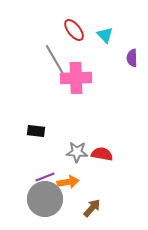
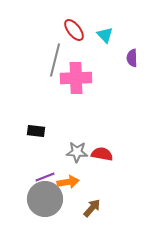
gray line: rotated 44 degrees clockwise
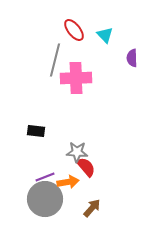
red semicircle: moved 16 px left, 13 px down; rotated 40 degrees clockwise
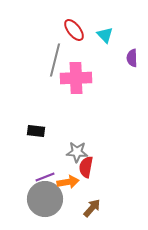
red semicircle: rotated 130 degrees counterclockwise
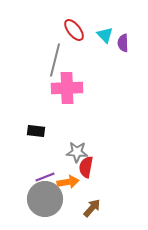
purple semicircle: moved 9 px left, 15 px up
pink cross: moved 9 px left, 10 px down
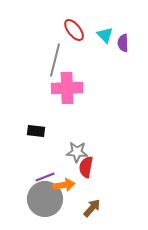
orange arrow: moved 4 px left, 3 px down
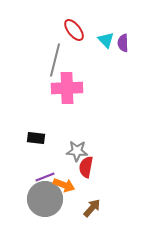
cyan triangle: moved 1 px right, 5 px down
black rectangle: moved 7 px down
gray star: moved 1 px up
orange arrow: rotated 30 degrees clockwise
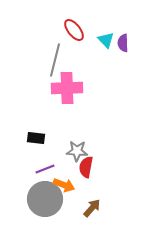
purple line: moved 8 px up
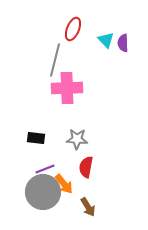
red ellipse: moved 1 px left, 1 px up; rotated 60 degrees clockwise
gray star: moved 12 px up
orange arrow: moved 1 px up; rotated 30 degrees clockwise
gray circle: moved 2 px left, 7 px up
brown arrow: moved 4 px left, 1 px up; rotated 108 degrees clockwise
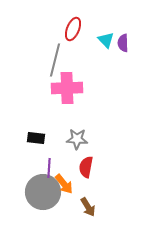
purple line: moved 4 px right, 1 px up; rotated 66 degrees counterclockwise
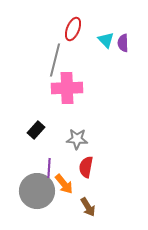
black rectangle: moved 8 px up; rotated 54 degrees counterclockwise
gray circle: moved 6 px left, 1 px up
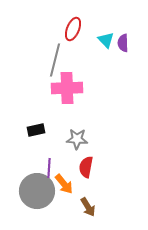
black rectangle: rotated 36 degrees clockwise
